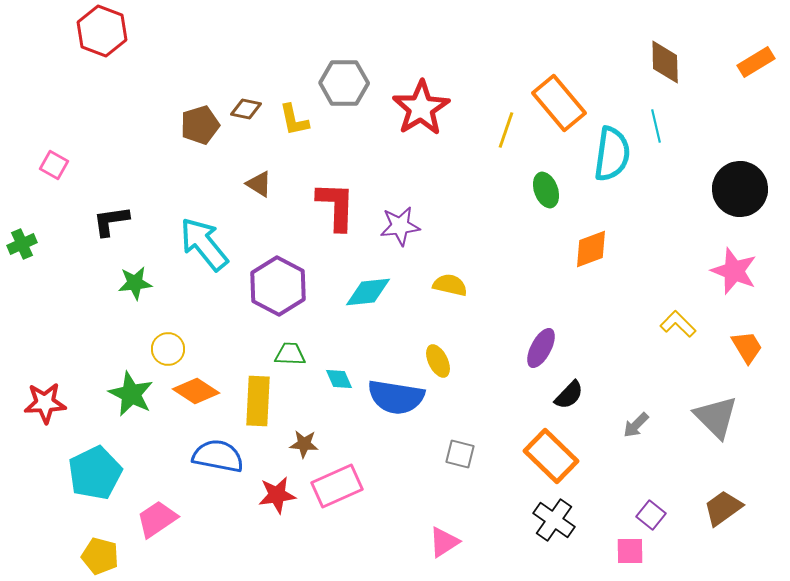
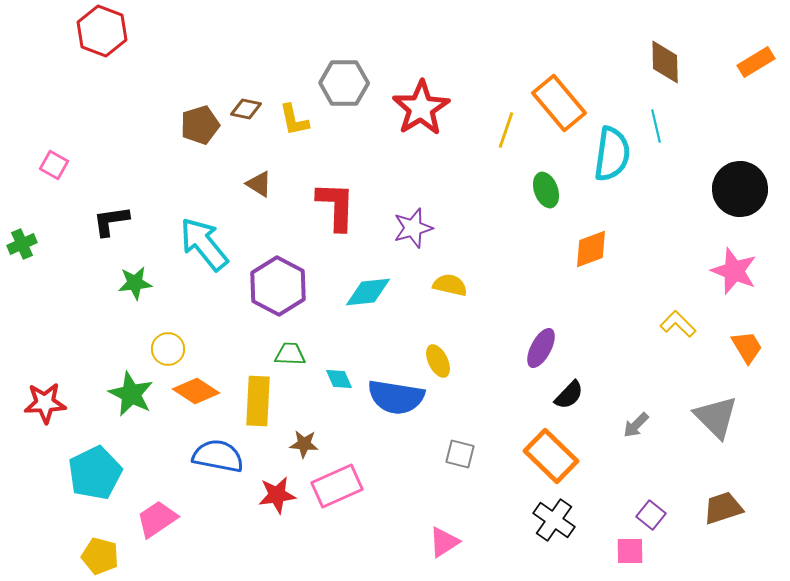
purple star at (400, 226): moved 13 px right, 2 px down; rotated 9 degrees counterclockwise
brown trapezoid at (723, 508): rotated 18 degrees clockwise
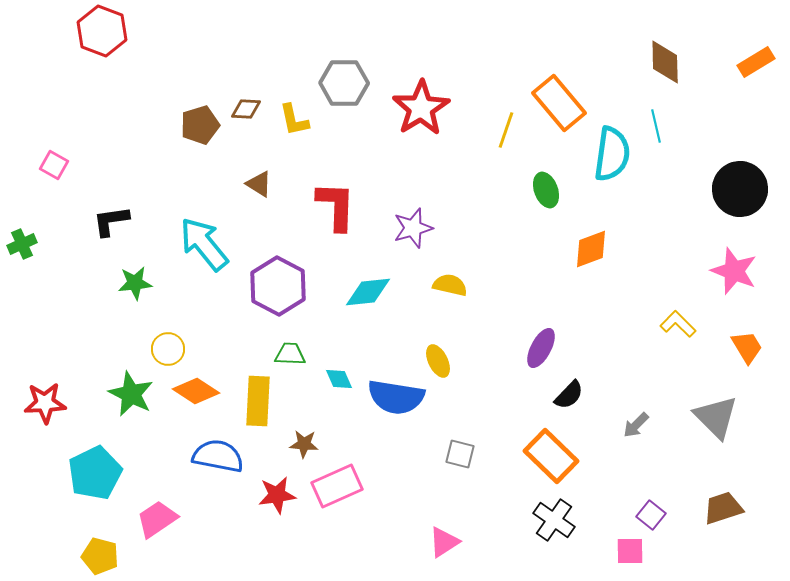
brown diamond at (246, 109): rotated 8 degrees counterclockwise
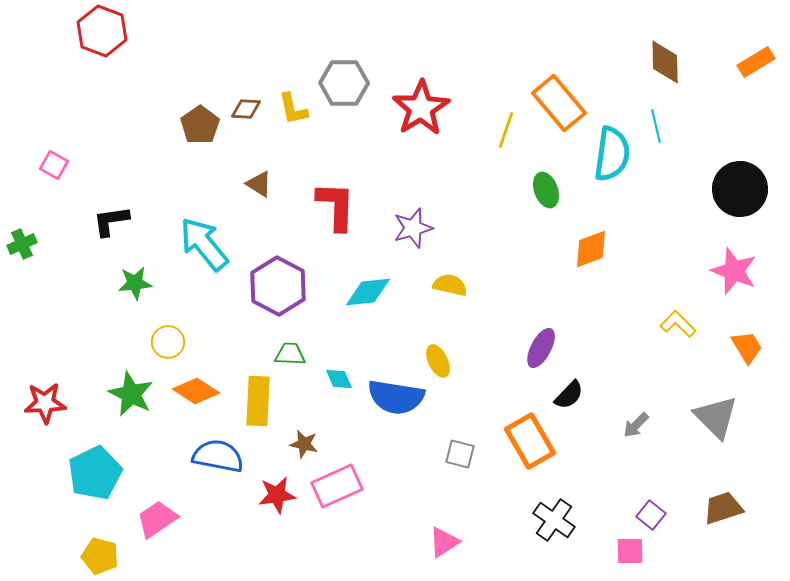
yellow L-shape at (294, 120): moved 1 px left, 11 px up
brown pentagon at (200, 125): rotated 18 degrees counterclockwise
yellow circle at (168, 349): moved 7 px up
brown star at (304, 444): rotated 8 degrees clockwise
orange rectangle at (551, 456): moved 21 px left, 15 px up; rotated 16 degrees clockwise
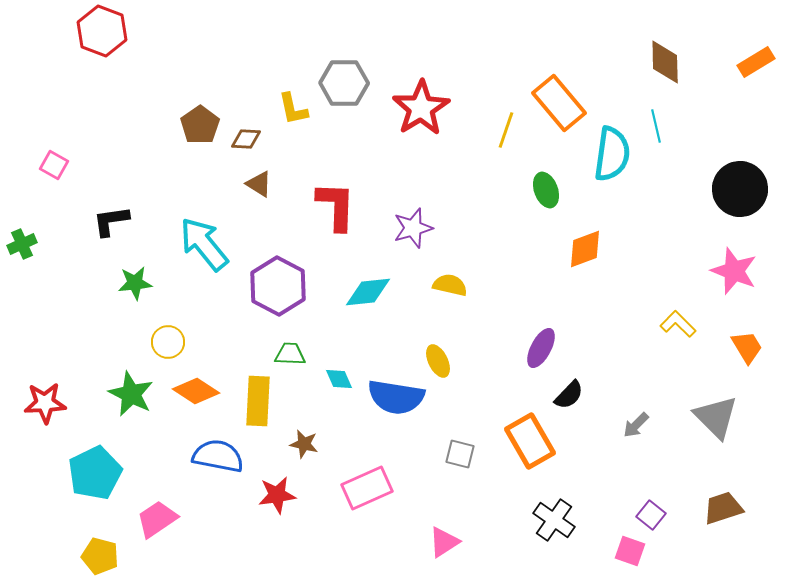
brown diamond at (246, 109): moved 30 px down
orange diamond at (591, 249): moved 6 px left
pink rectangle at (337, 486): moved 30 px right, 2 px down
pink square at (630, 551): rotated 20 degrees clockwise
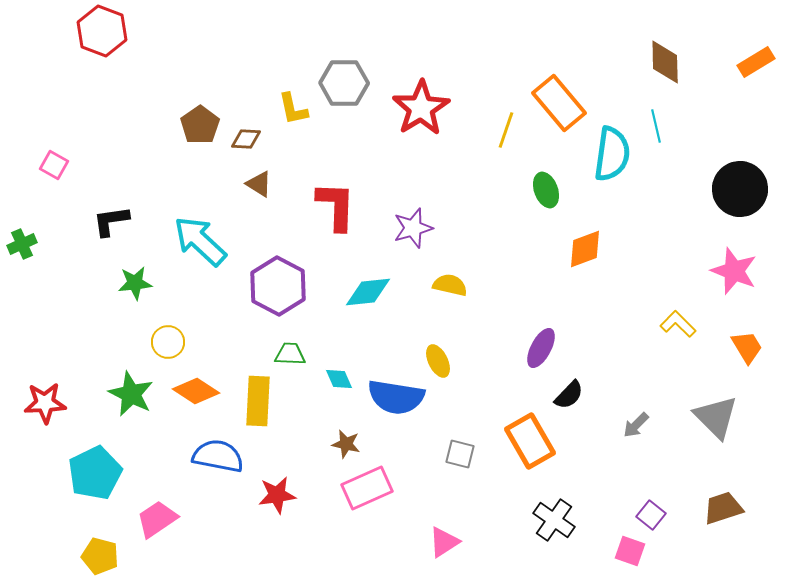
cyan arrow at (204, 244): moved 4 px left, 3 px up; rotated 8 degrees counterclockwise
brown star at (304, 444): moved 42 px right
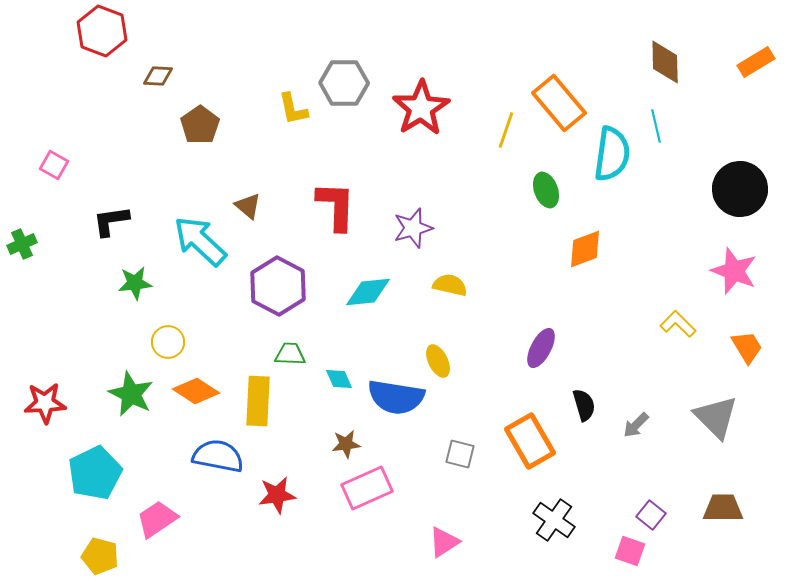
brown diamond at (246, 139): moved 88 px left, 63 px up
brown triangle at (259, 184): moved 11 px left, 22 px down; rotated 8 degrees clockwise
black semicircle at (569, 395): moved 15 px right, 10 px down; rotated 60 degrees counterclockwise
brown star at (346, 444): rotated 20 degrees counterclockwise
brown trapezoid at (723, 508): rotated 18 degrees clockwise
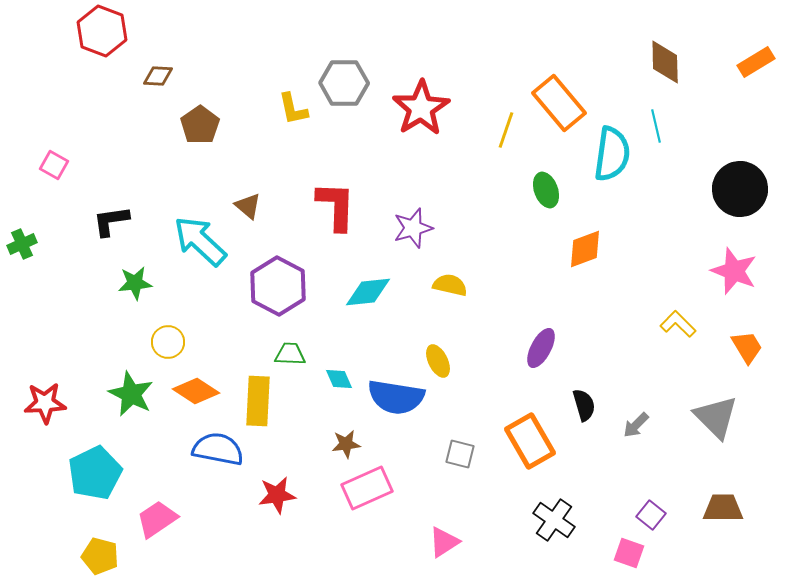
blue semicircle at (218, 456): moved 7 px up
pink square at (630, 551): moved 1 px left, 2 px down
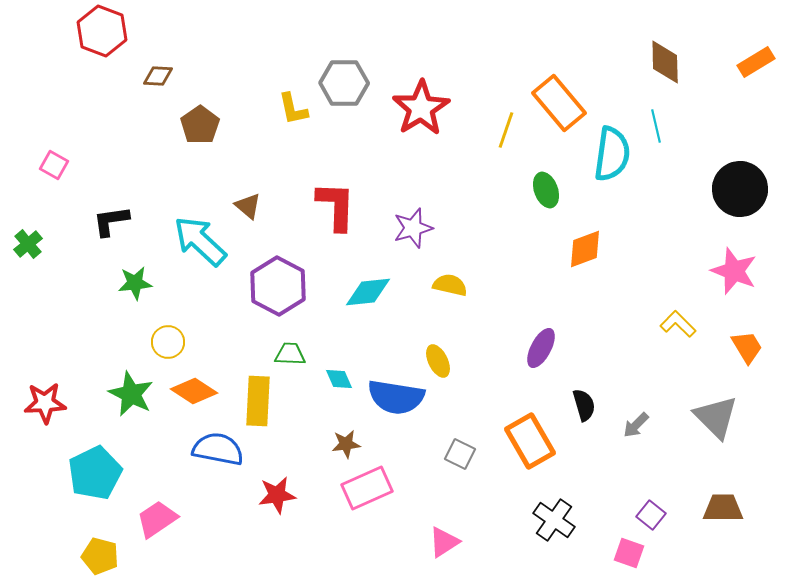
green cross at (22, 244): moved 6 px right; rotated 16 degrees counterclockwise
orange diamond at (196, 391): moved 2 px left
gray square at (460, 454): rotated 12 degrees clockwise
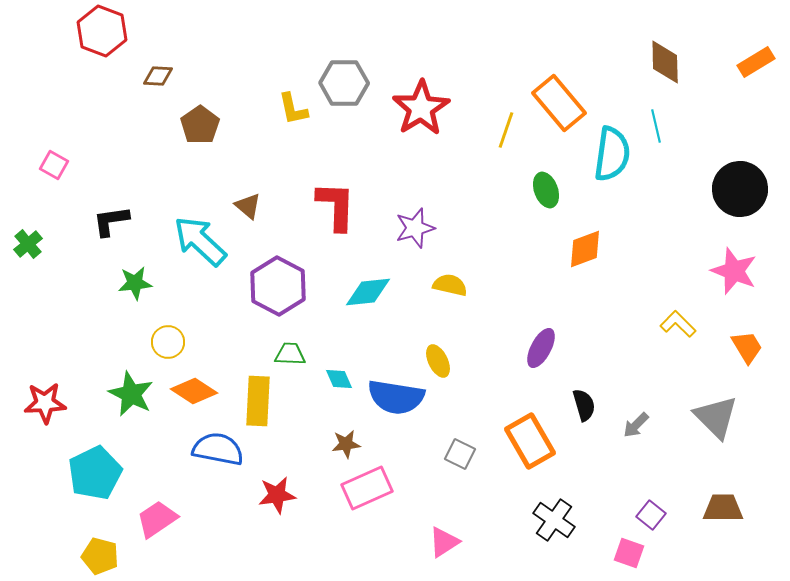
purple star at (413, 228): moved 2 px right
